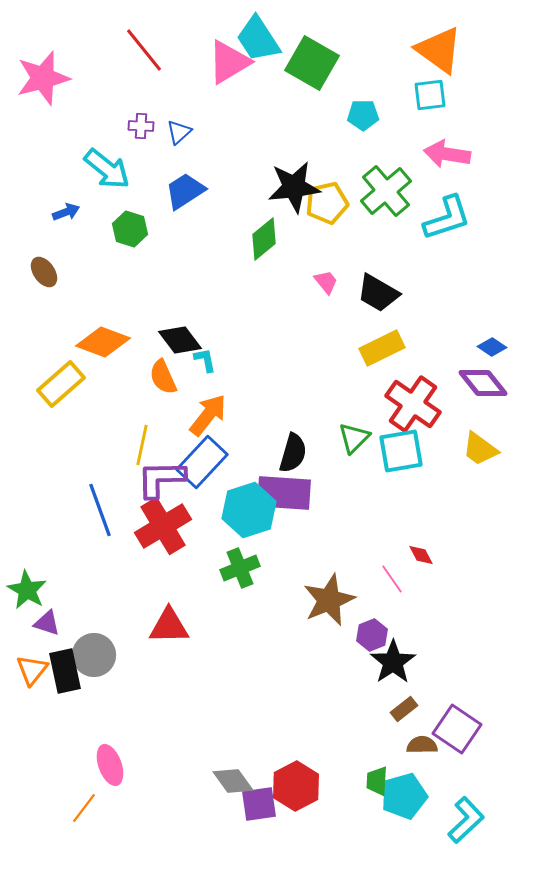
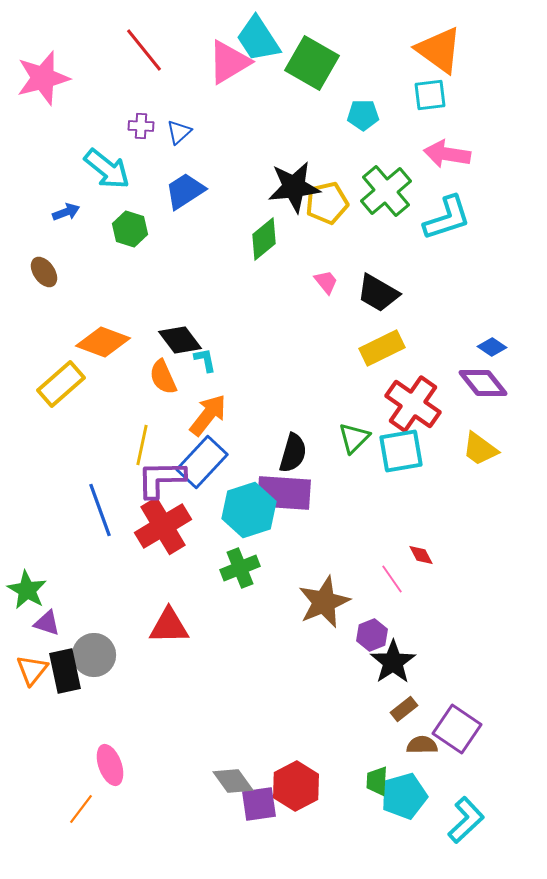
brown star at (329, 600): moved 5 px left, 2 px down
orange line at (84, 808): moved 3 px left, 1 px down
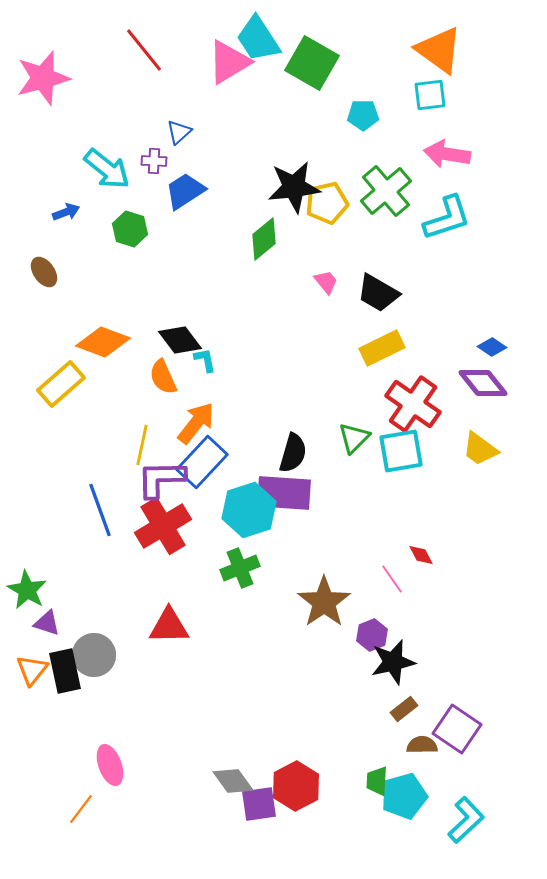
purple cross at (141, 126): moved 13 px right, 35 px down
orange arrow at (208, 415): moved 12 px left, 8 px down
brown star at (324, 602): rotated 12 degrees counterclockwise
black star at (393, 662): rotated 21 degrees clockwise
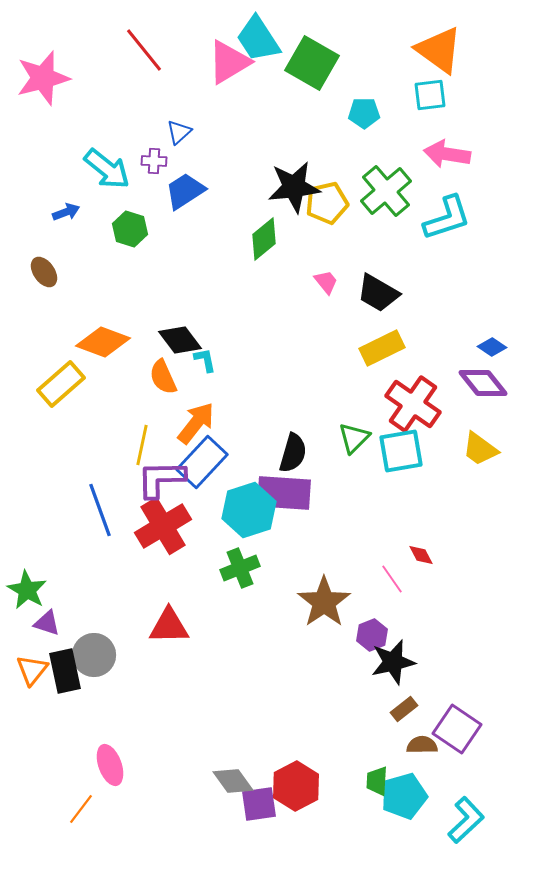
cyan pentagon at (363, 115): moved 1 px right, 2 px up
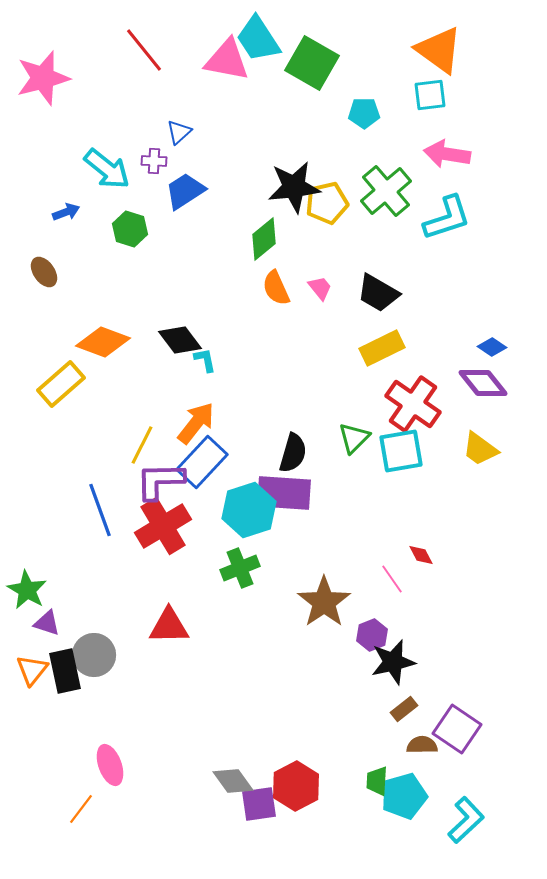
pink triangle at (229, 62): moved 2 px left, 2 px up; rotated 42 degrees clockwise
pink trapezoid at (326, 282): moved 6 px left, 6 px down
orange semicircle at (163, 377): moved 113 px right, 89 px up
yellow line at (142, 445): rotated 15 degrees clockwise
purple L-shape at (161, 479): moved 1 px left, 2 px down
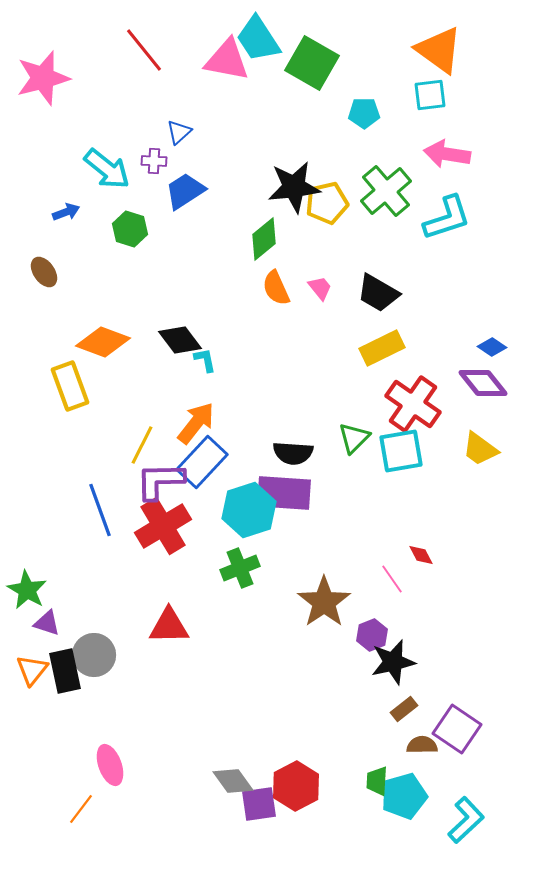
yellow rectangle at (61, 384): moved 9 px right, 2 px down; rotated 69 degrees counterclockwise
black semicircle at (293, 453): rotated 78 degrees clockwise
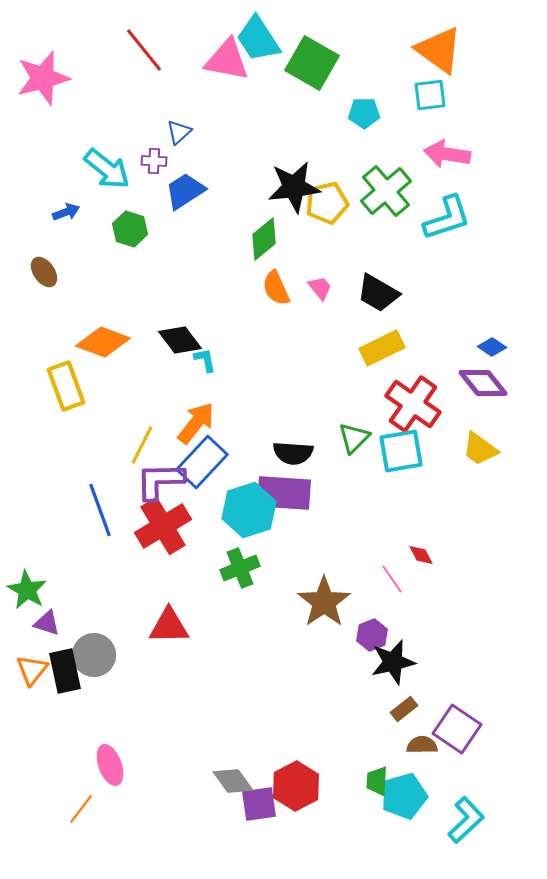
yellow rectangle at (70, 386): moved 4 px left
